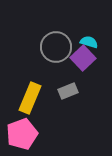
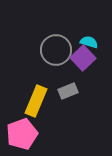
gray circle: moved 3 px down
yellow rectangle: moved 6 px right, 3 px down
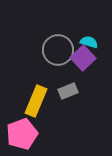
gray circle: moved 2 px right
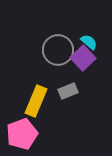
cyan semicircle: rotated 24 degrees clockwise
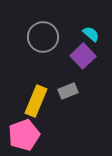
cyan semicircle: moved 2 px right, 8 px up
gray circle: moved 15 px left, 13 px up
purple square: moved 2 px up
pink pentagon: moved 2 px right, 1 px down
